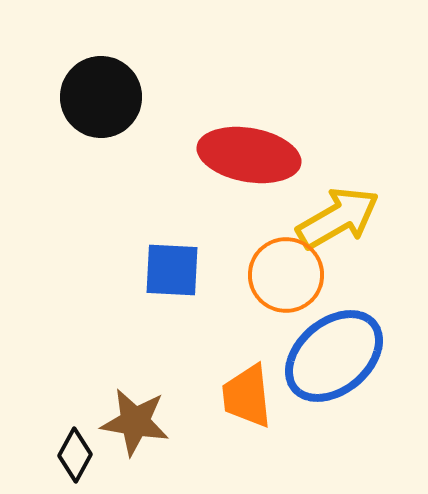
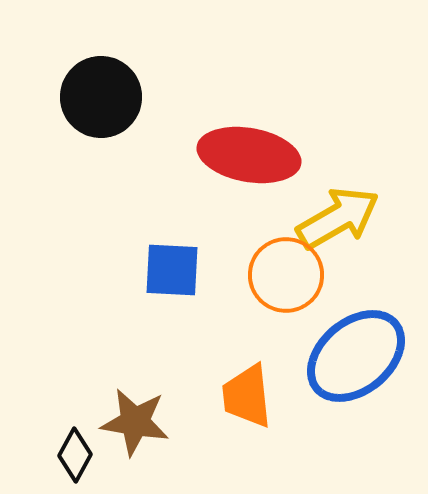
blue ellipse: moved 22 px right
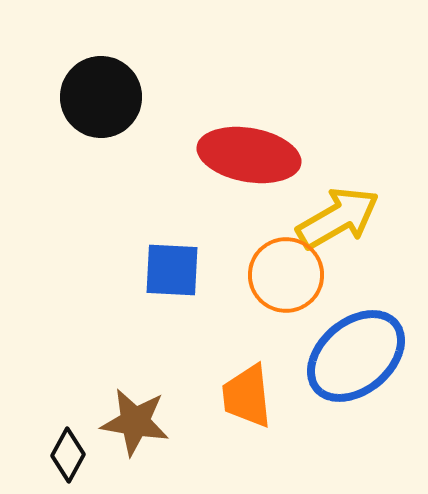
black diamond: moved 7 px left
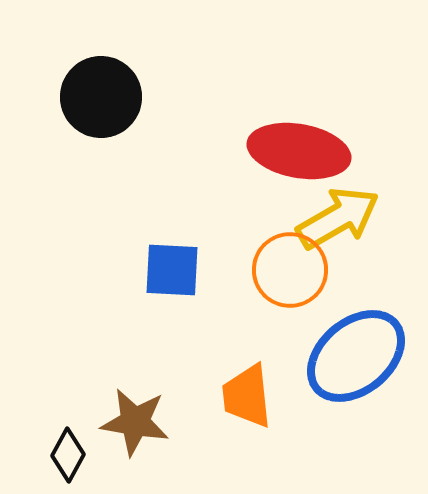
red ellipse: moved 50 px right, 4 px up
orange circle: moved 4 px right, 5 px up
